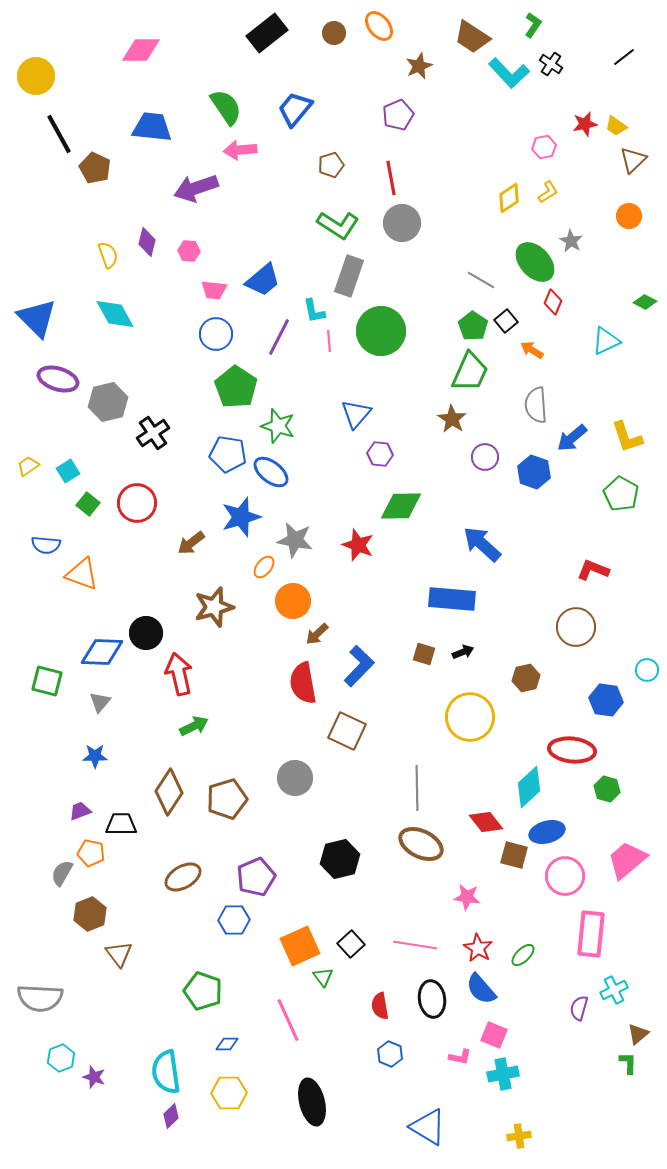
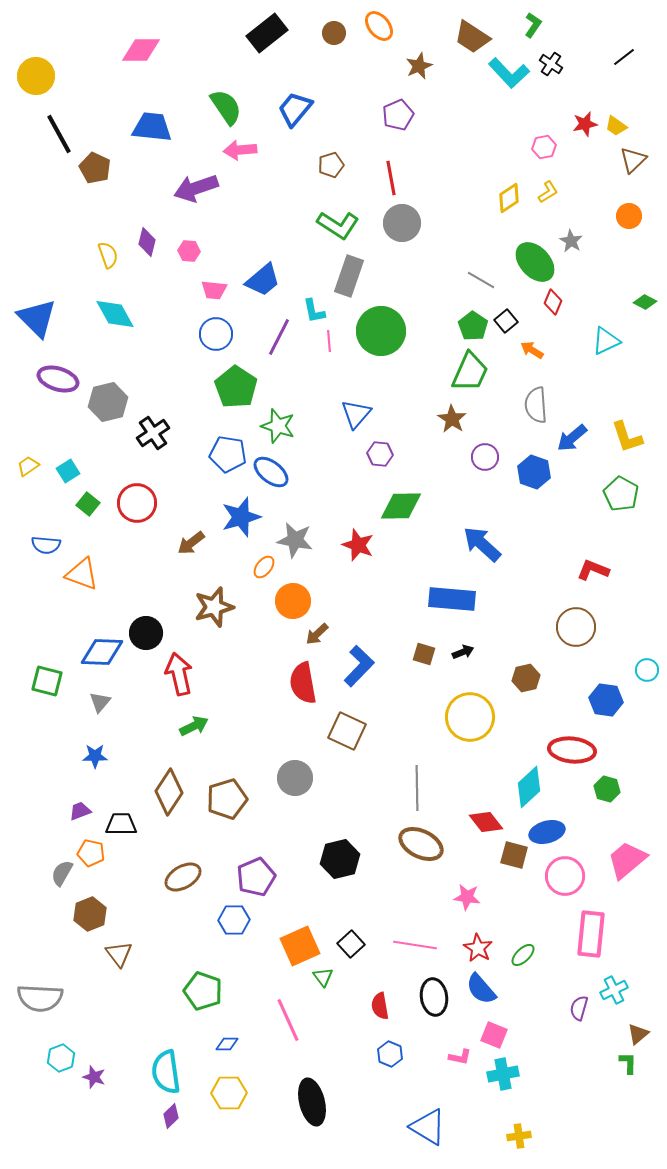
black ellipse at (432, 999): moved 2 px right, 2 px up
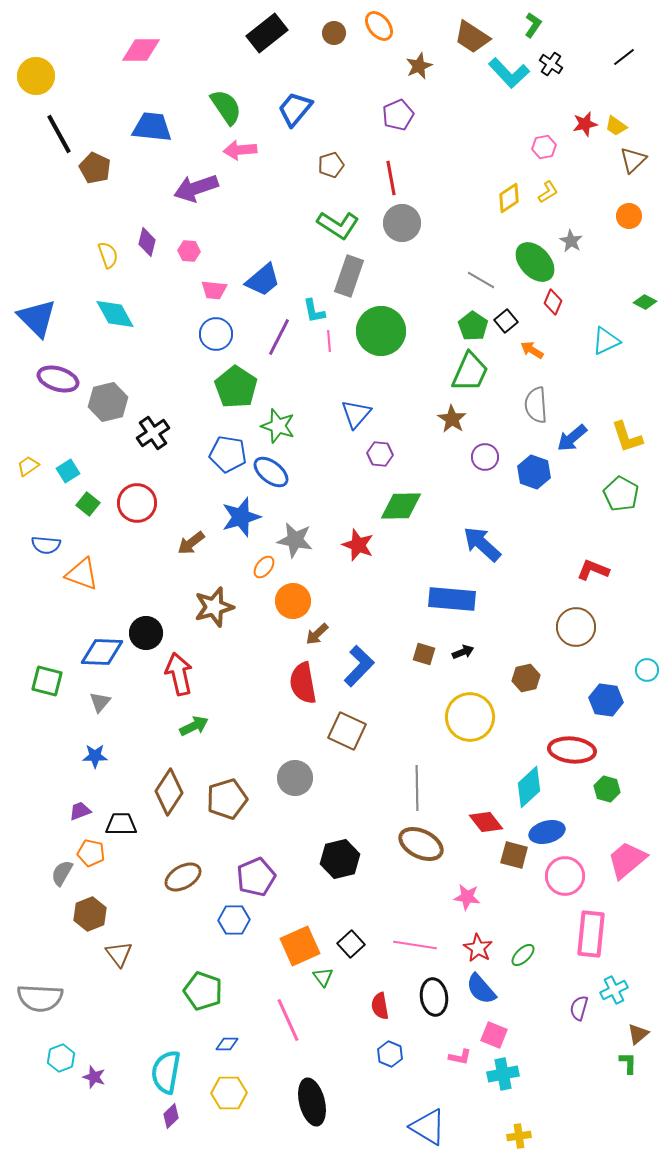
cyan semicircle at (166, 1072): rotated 18 degrees clockwise
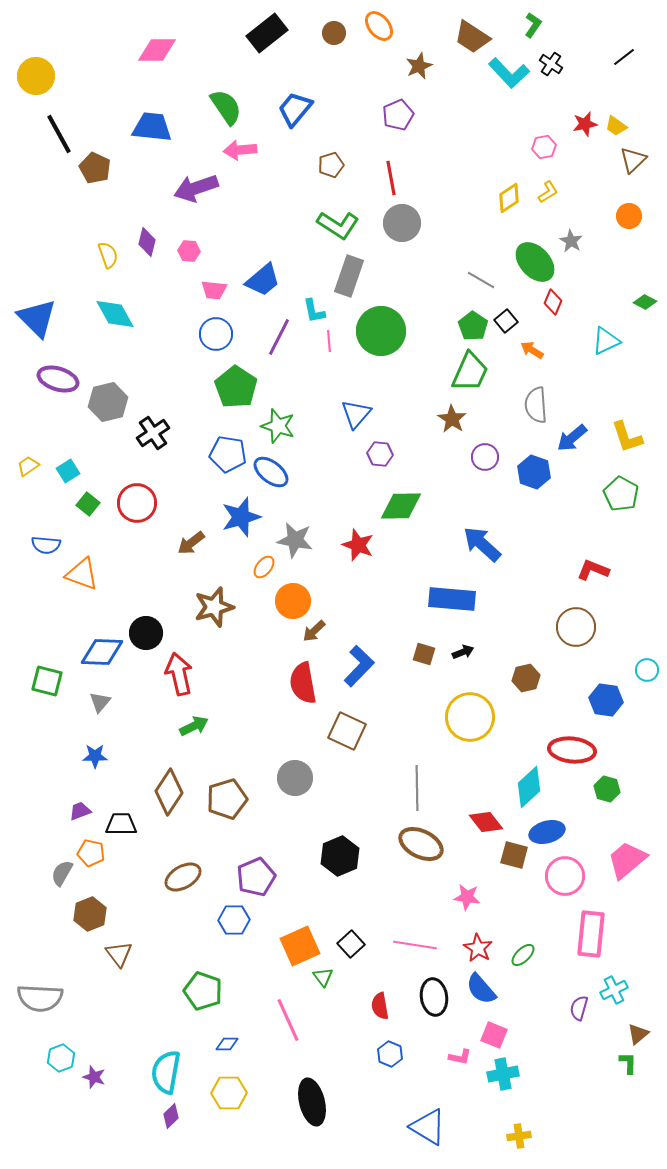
pink diamond at (141, 50): moved 16 px right
brown arrow at (317, 634): moved 3 px left, 3 px up
black hexagon at (340, 859): moved 3 px up; rotated 9 degrees counterclockwise
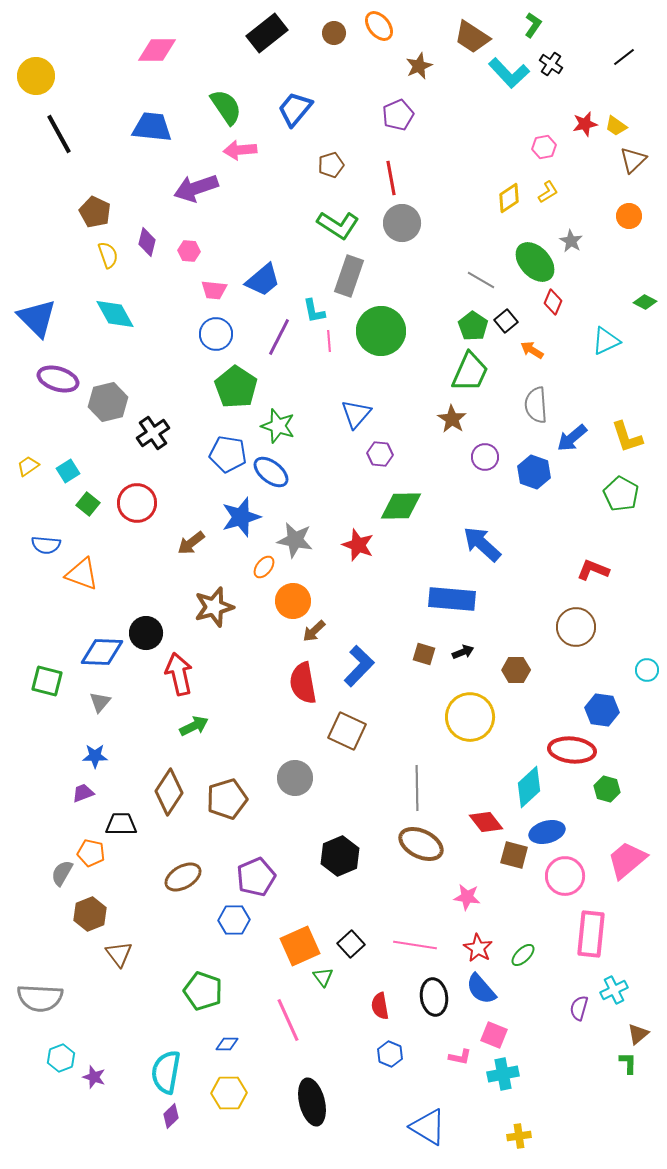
brown pentagon at (95, 168): moved 44 px down
brown hexagon at (526, 678): moved 10 px left, 8 px up; rotated 12 degrees clockwise
blue hexagon at (606, 700): moved 4 px left, 10 px down
purple trapezoid at (80, 811): moved 3 px right, 18 px up
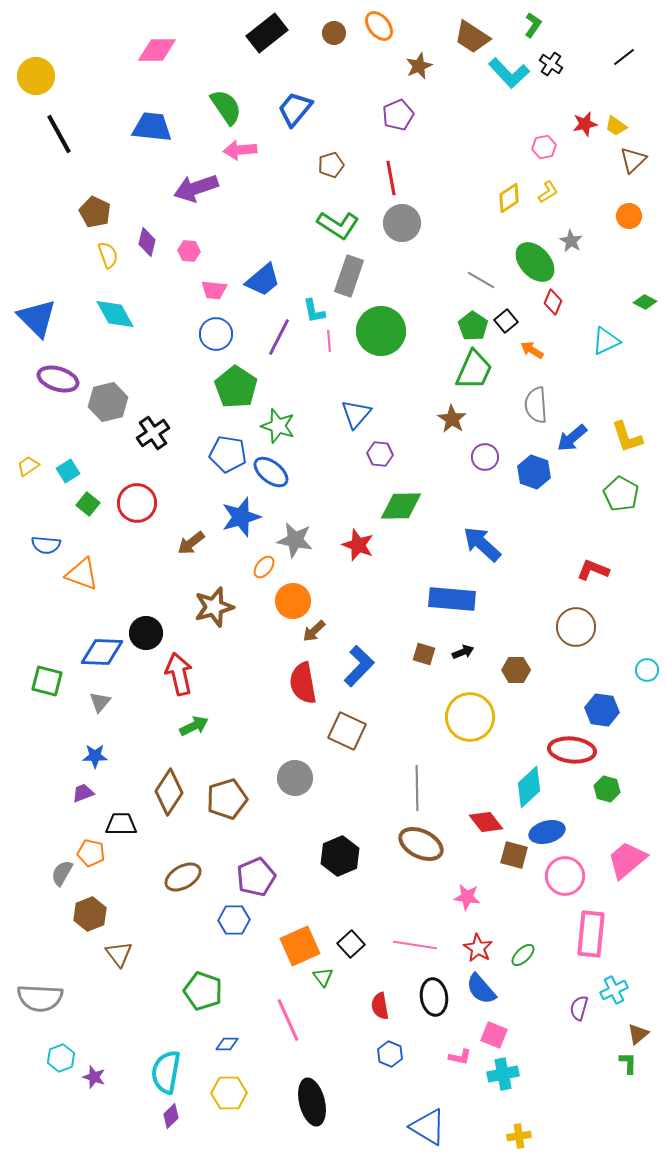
green trapezoid at (470, 372): moved 4 px right, 2 px up
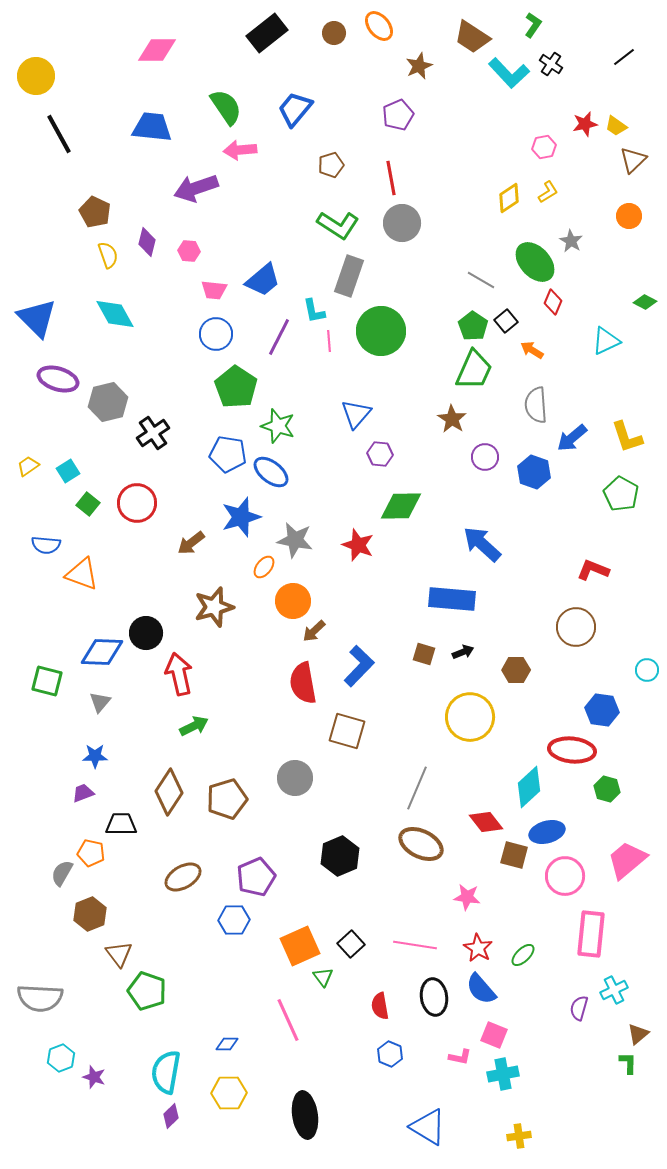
brown square at (347, 731): rotated 9 degrees counterclockwise
gray line at (417, 788): rotated 24 degrees clockwise
green pentagon at (203, 991): moved 56 px left
black ellipse at (312, 1102): moved 7 px left, 13 px down; rotated 6 degrees clockwise
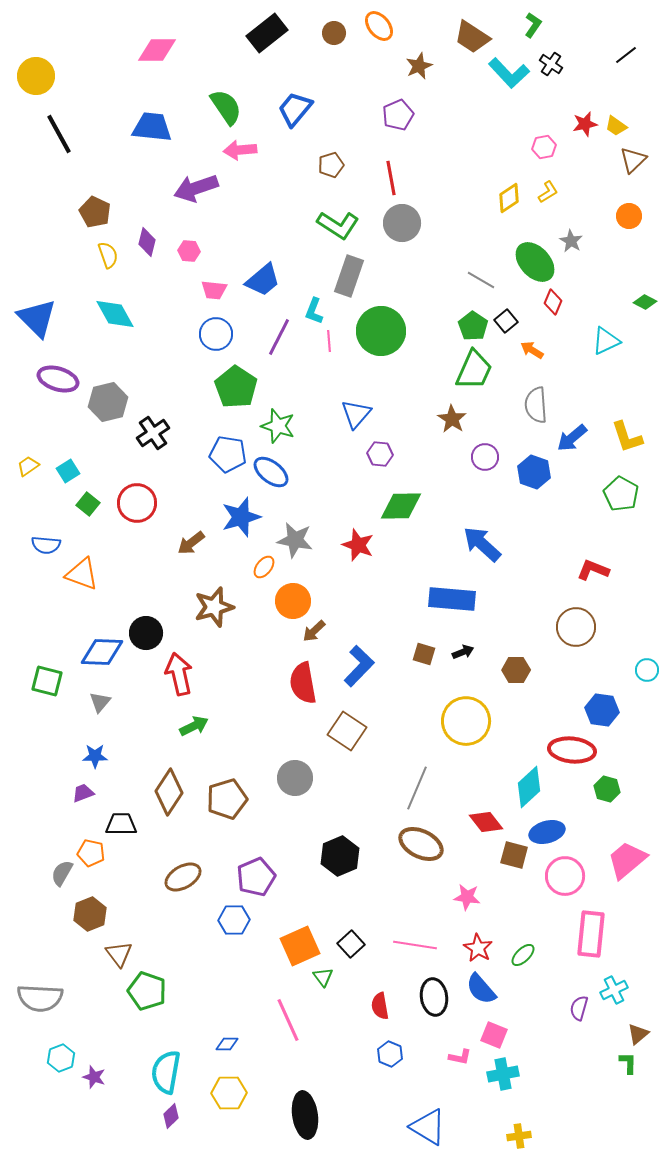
black line at (624, 57): moved 2 px right, 2 px up
cyan L-shape at (314, 311): rotated 32 degrees clockwise
yellow circle at (470, 717): moved 4 px left, 4 px down
brown square at (347, 731): rotated 18 degrees clockwise
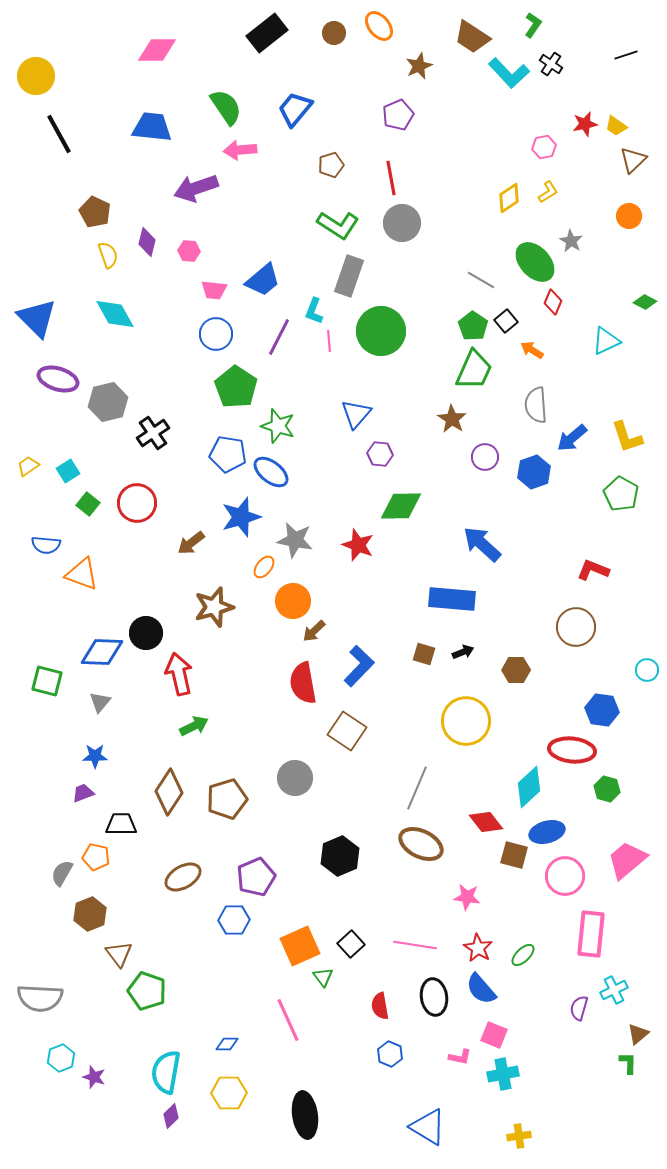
black line at (626, 55): rotated 20 degrees clockwise
blue hexagon at (534, 472): rotated 20 degrees clockwise
orange pentagon at (91, 853): moved 5 px right, 4 px down
